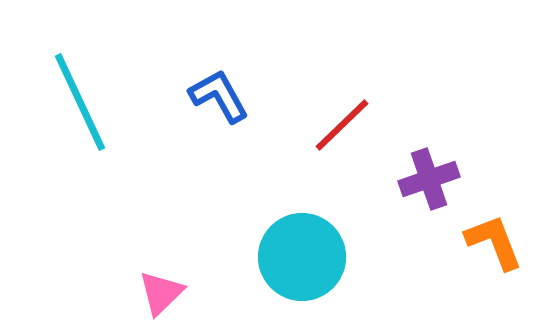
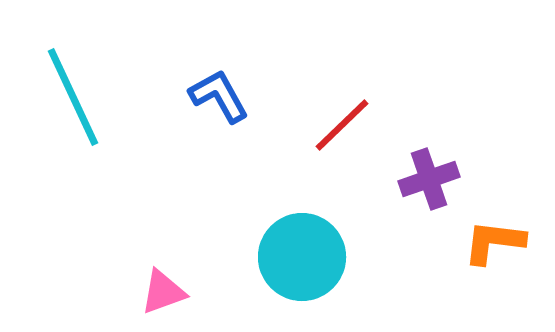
cyan line: moved 7 px left, 5 px up
orange L-shape: rotated 62 degrees counterclockwise
pink triangle: moved 2 px right, 1 px up; rotated 24 degrees clockwise
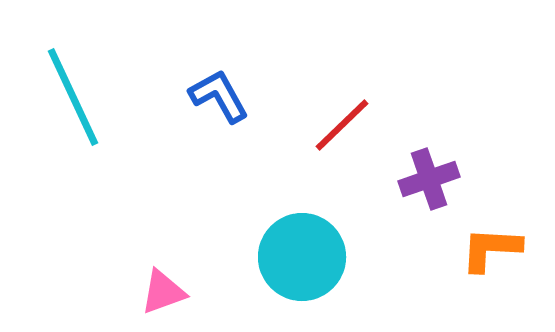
orange L-shape: moved 3 px left, 7 px down; rotated 4 degrees counterclockwise
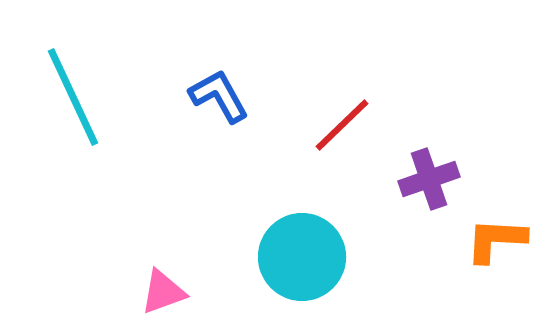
orange L-shape: moved 5 px right, 9 px up
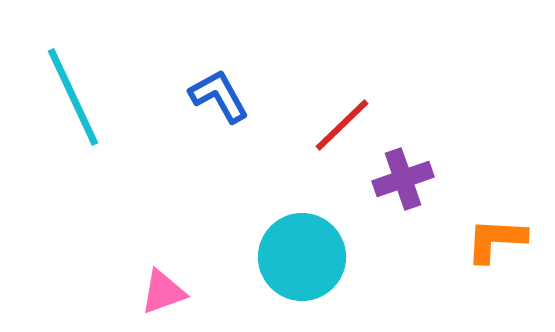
purple cross: moved 26 px left
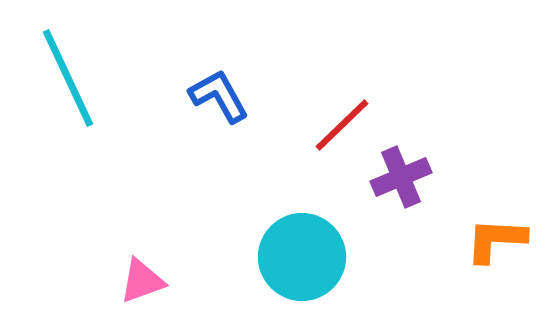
cyan line: moved 5 px left, 19 px up
purple cross: moved 2 px left, 2 px up; rotated 4 degrees counterclockwise
pink triangle: moved 21 px left, 11 px up
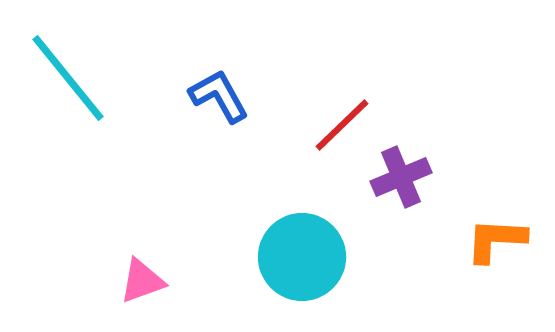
cyan line: rotated 14 degrees counterclockwise
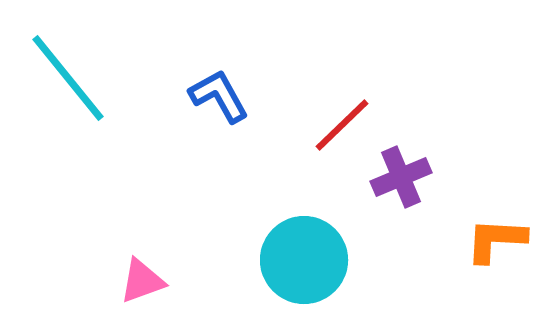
cyan circle: moved 2 px right, 3 px down
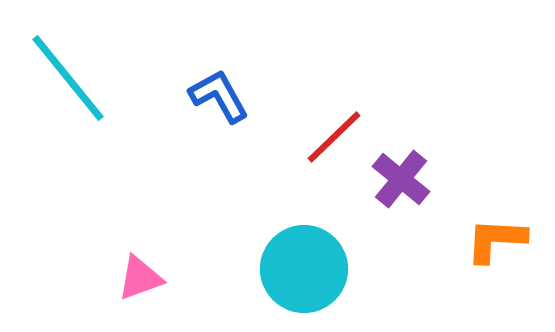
red line: moved 8 px left, 12 px down
purple cross: moved 2 px down; rotated 28 degrees counterclockwise
cyan circle: moved 9 px down
pink triangle: moved 2 px left, 3 px up
